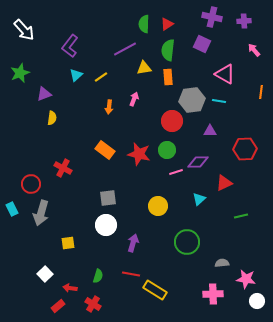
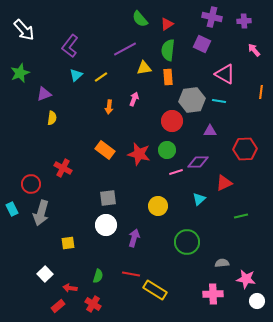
green semicircle at (144, 24): moved 4 px left, 5 px up; rotated 42 degrees counterclockwise
purple arrow at (133, 243): moved 1 px right, 5 px up
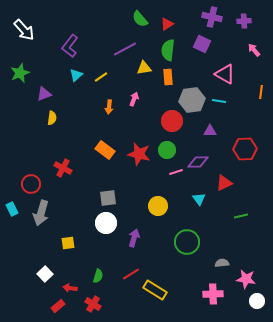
cyan triangle at (199, 199): rotated 24 degrees counterclockwise
white circle at (106, 225): moved 2 px up
red line at (131, 274): rotated 42 degrees counterclockwise
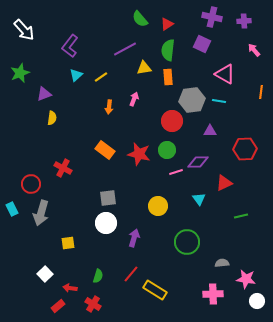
red line at (131, 274): rotated 18 degrees counterclockwise
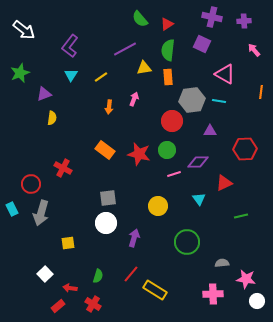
white arrow at (24, 30): rotated 10 degrees counterclockwise
cyan triangle at (76, 75): moved 5 px left; rotated 16 degrees counterclockwise
pink line at (176, 172): moved 2 px left, 2 px down
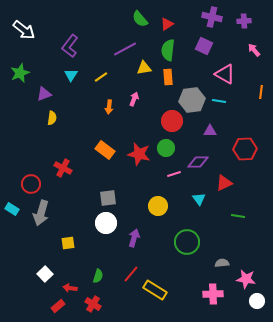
purple square at (202, 44): moved 2 px right, 2 px down
green circle at (167, 150): moved 1 px left, 2 px up
cyan rectangle at (12, 209): rotated 32 degrees counterclockwise
green line at (241, 216): moved 3 px left; rotated 24 degrees clockwise
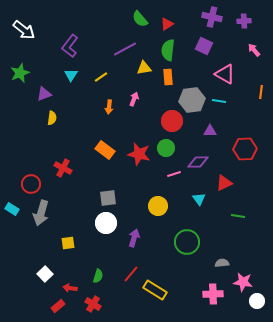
pink star at (246, 279): moved 3 px left, 3 px down
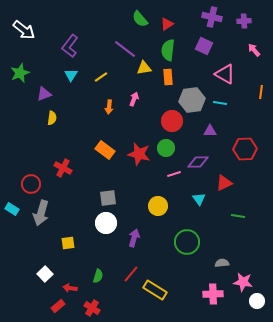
purple line at (125, 49): rotated 65 degrees clockwise
cyan line at (219, 101): moved 1 px right, 2 px down
red cross at (93, 304): moved 1 px left, 4 px down
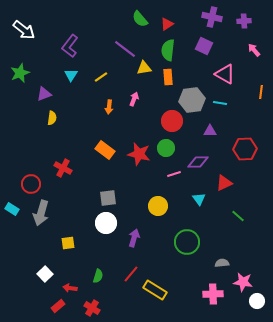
green line at (238, 216): rotated 32 degrees clockwise
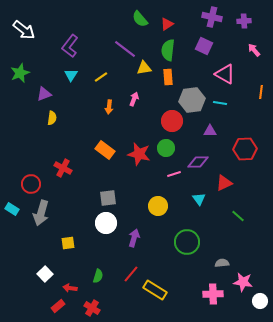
white circle at (257, 301): moved 3 px right
